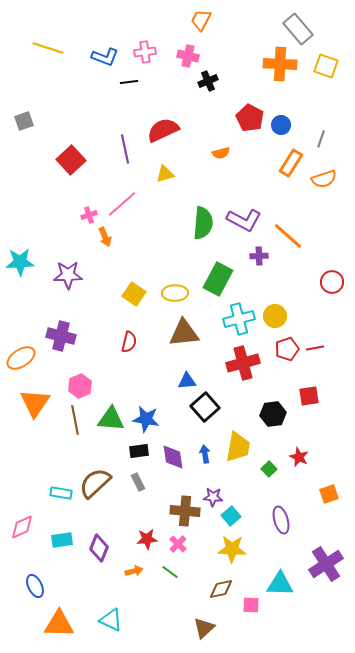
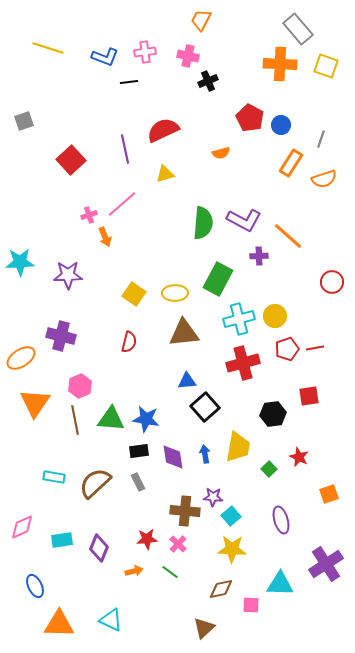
cyan rectangle at (61, 493): moved 7 px left, 16 px up
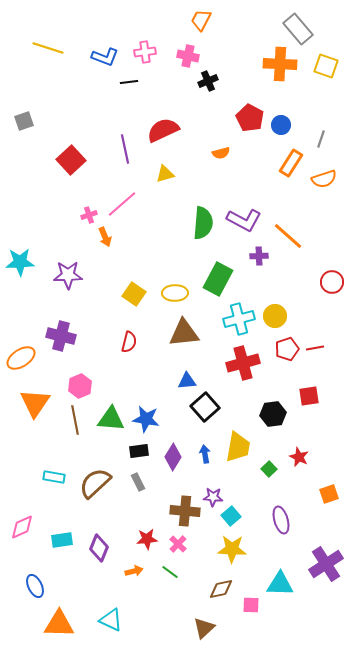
purple diamond at (173, 457): rotated 40 degrees clockwise
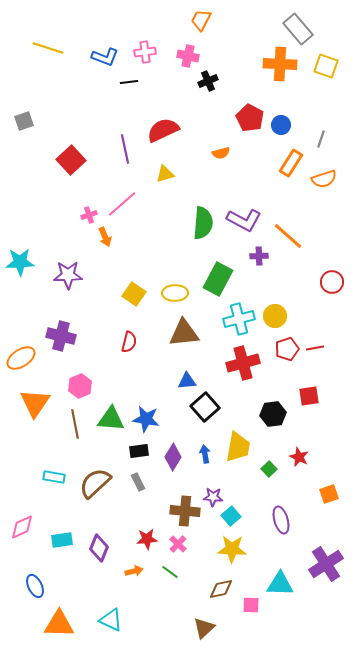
brown line at (75, 420): moved 4 px down
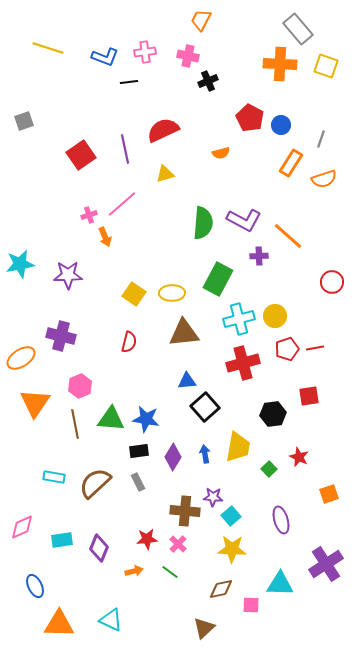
red square at (71, 160): moved 10 px right, 5 px up; rotated 8 degrees clockwise
cyan star at (20, 262): moved 2 px down; rotated 8 degrees counterclockwise
yellow ellipse at (175, 293): moved 3 px left
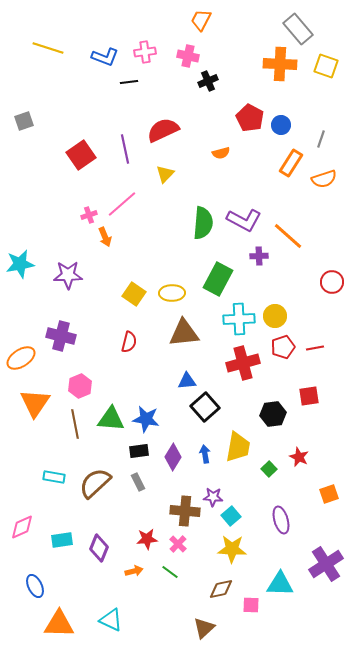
yellow triangle at (165, 174): rotated 30 degrees counterclockwise
cyan cross at (239, 319): rotated 12 degrees clockwise
red pentagon at (287, 349): moved 4 px left, 2 px up
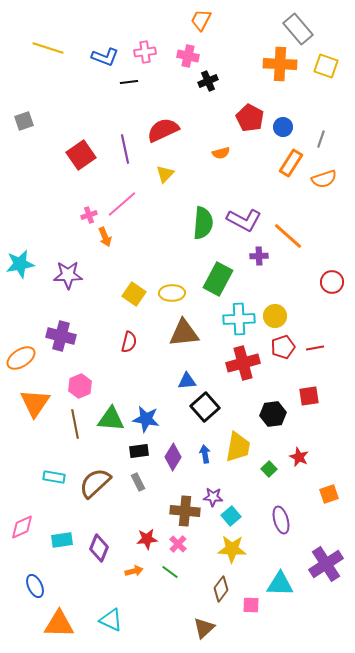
blue circle at (281, 125): moved 2 px right, 2 px down
brown diamond at (221, 589): rotated 40 degrees counterclockwise
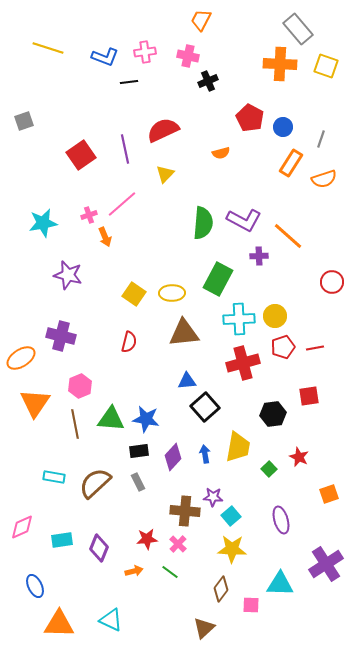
cyan star at (20, 264): moved 23 px right, 41 px up
purple star at (68, 275): rotated 16 degrees clockwise
purple diamond at (173, 457): rotated 12 degrees clockwise
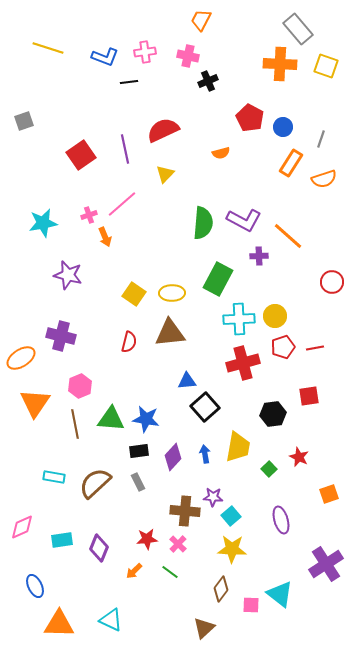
brown triangle at (184, 333): moved 14 px left
orange arrow at (134, 571): rotated 150 degrees clockwise
cyan triangle at (280, 584): moved 10 px down; rotated 36 degrees clockwise
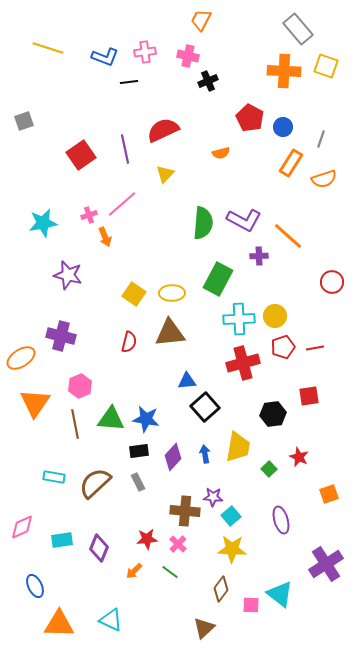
orange cross at (280, 64): moved 4 px right, 7 px down
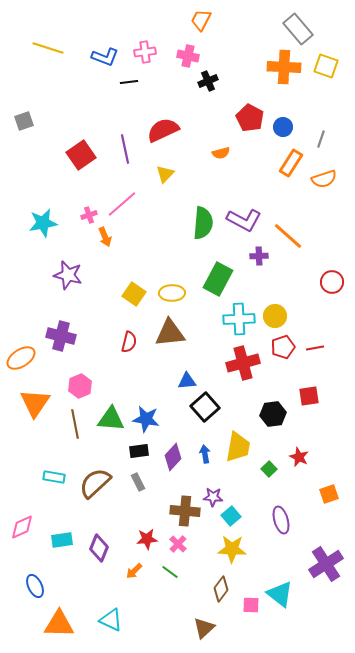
orange cross at (284, 71): moved 4 px up
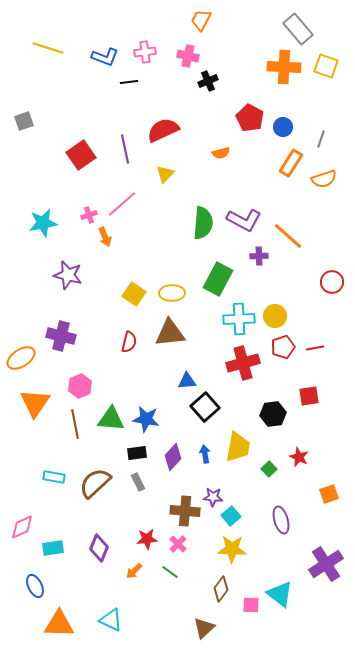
black rectangle at (139, 451): moved 2 px left, 2 px down
cyan rectangle at (62, 540): moved 9 px left, 8 px down
